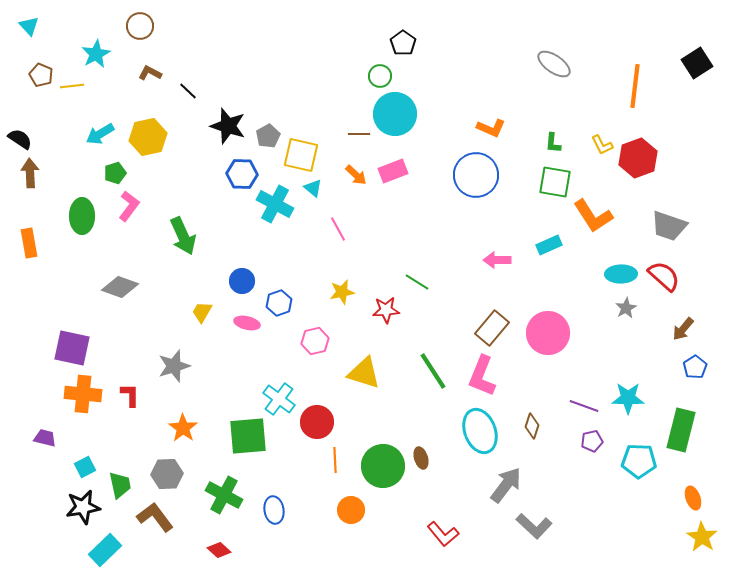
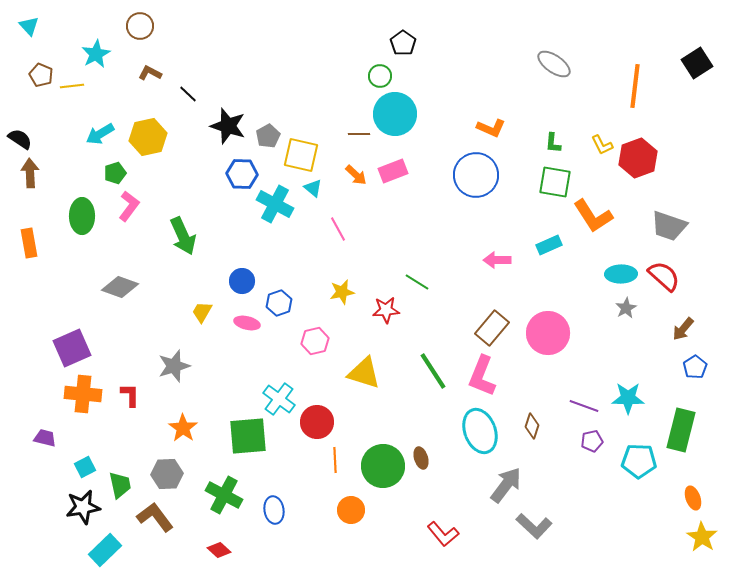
black line at (188, 91): moved 3 px down
purple square at (72, 348): rotated 36 degrees counterclockwise
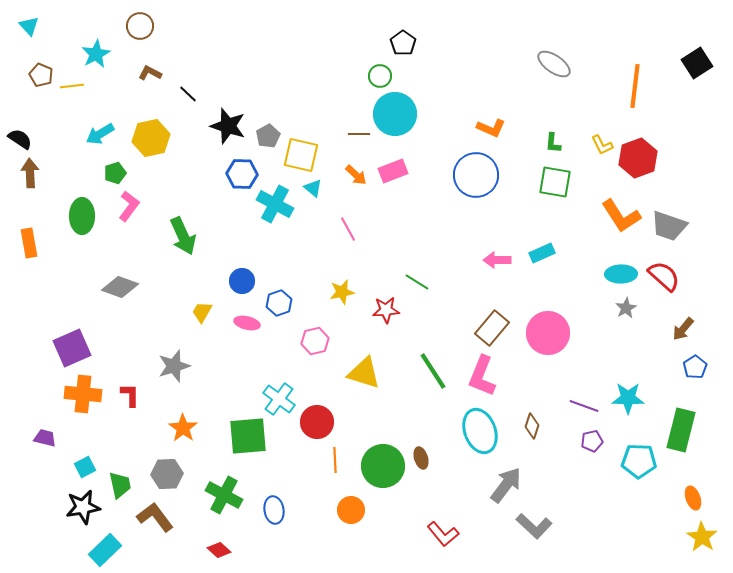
yellow hexagon at (148, 137): moved 3 px right, 1 px down
orange L-shape at (593, 216): moved 28 px right
pink line at (338, 229): moved 10 px right
cyan rectangle at (549, 245): moved 7 px left, 8 px down
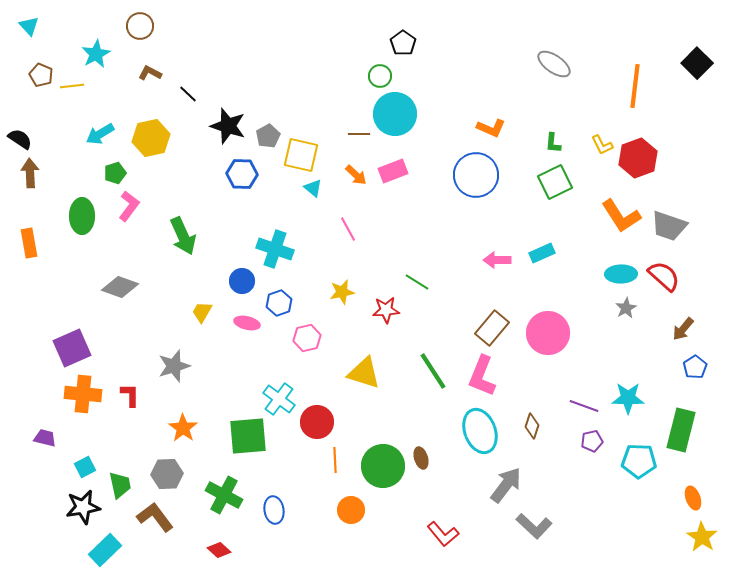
black square at (697, 63): rotated 12 degrees counterclockwise
green square at (555, 182): rotated 36 degrees counterclockwise
cyan cross at (275, 204): moved 45 px down; rotated 9 degrees counterclockwise
pink hexagon at (315, 341): moved 8 px left, 3 px up
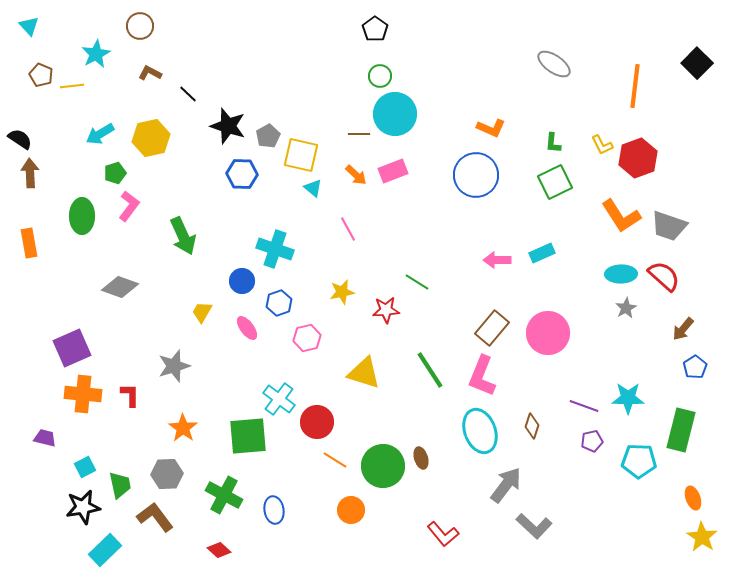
black pentagon at (403, 43): moved 28 px left, 14 px up
pink ellipse at (247, 323): moved 5 px down; rotated 40 degrees clockwise
green line at (433, 371): moved 3 px left, 1 px up
orange line at (335, 460): rotated 55 degrees counterclockwise
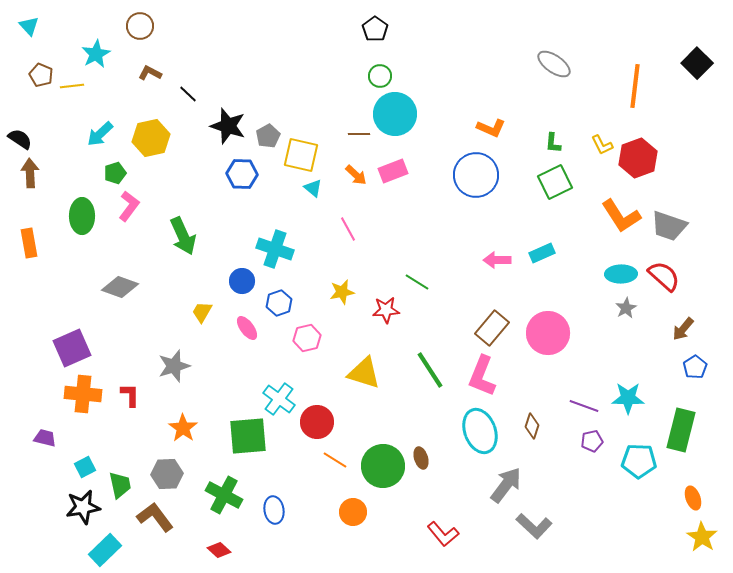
cyan arrow at (100, 134): rotated 12 degrees counterclockwise
orange circle at (351, 510): moved 2 px right, 2 px down
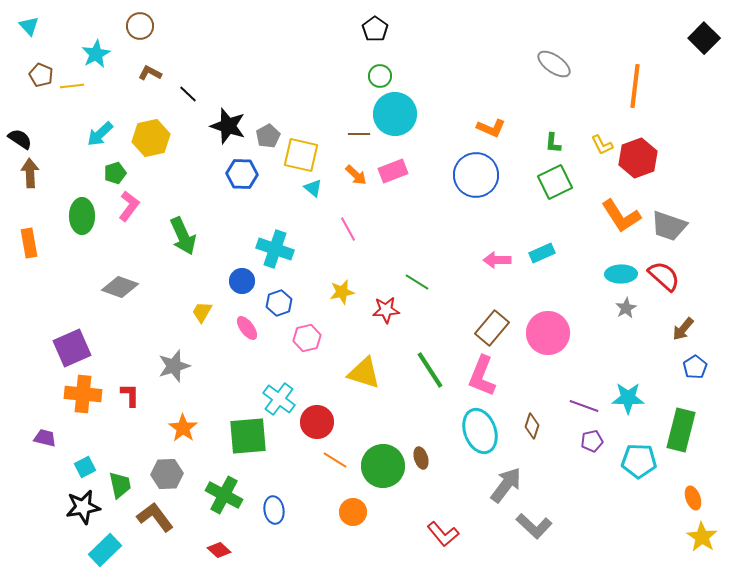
black square at (697, 63): moved 7 px right, 25 px up
